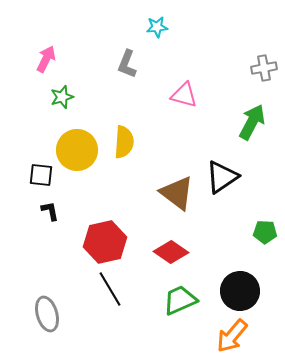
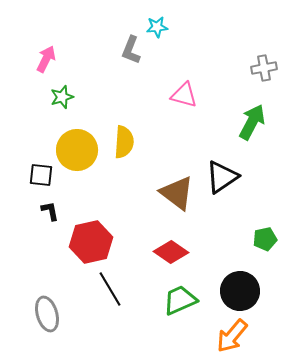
gray L-shape: moved 4 px right, 14 px up
green pentagon: moved 7 px down; rotated 15 degrees counterclockwise
red hexagon: moved 14 px left
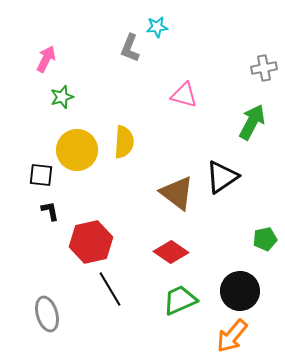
gray L-shape: moved 1 px left, 2 px up
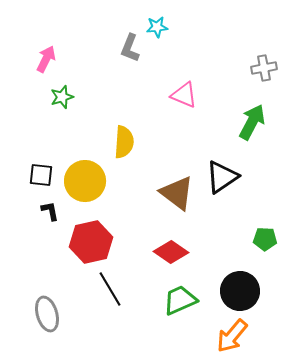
pink triangle: rotated 8 degrees clockwise
yellow circle: moved 8 px right, 31 px down
green pentagon: rotated 15 degrees clockwise
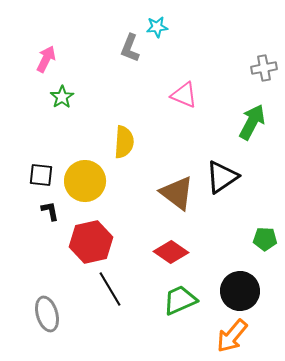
green star: rotated 15 degrees counterclockwise
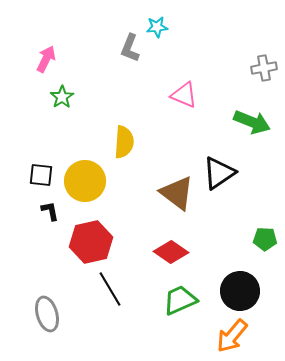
green arrow: rotated 84 degrees clockwise
black triangle: moved 3 px left, 4 px up
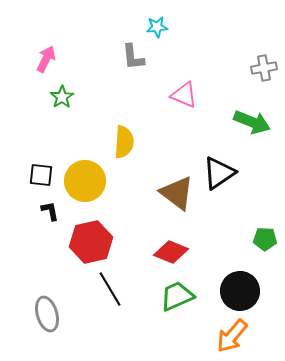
gray L-shape: moved 3 px right, 9 px down; rotated 28 degrees counterclockwise
red diamond: rotated 12 degrees counterclockwise
green trapezoid: moved 3 px left, 4 px up
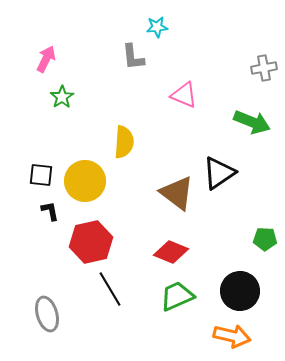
orange arrow: rotated 117 degrees counterclockwise
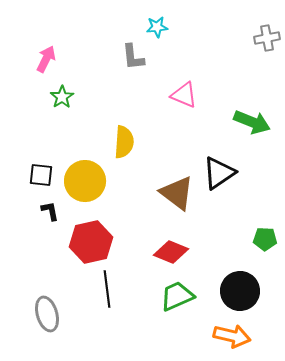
gray cross: moved 3 px right, 30 px up
black line: moved 3 px left; rotated 24 degrees clockwise
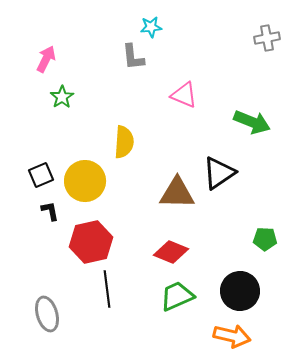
cyan star: moved 6 px left
black square: rotated 30 degrees counterclockwise
brown triangle: rotated 36 degrees counterclockwise
